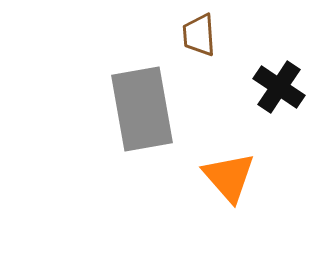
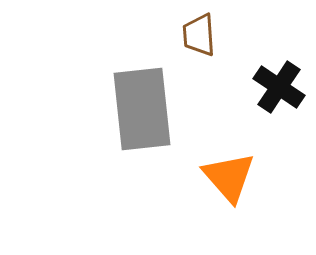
gray rectangle: rotated 4 degrees clockwise
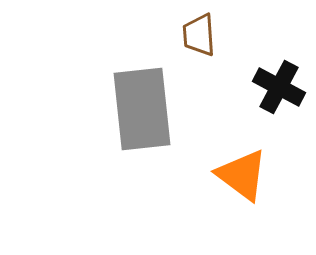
black cross: rotated 6 degrees counterclockwise
orange triangle: moved 13 px right, 2 px up; rotated 12 degrees counterclockwise
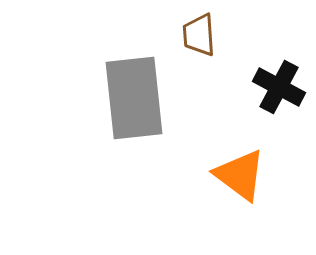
gray rectangle: moved 8 px left, 11 px up
orange triangle: moved 2 px left
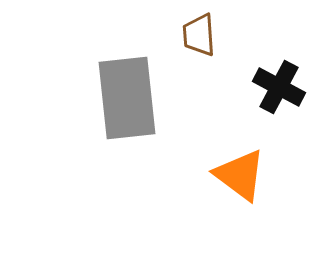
gray rectangle: moved 7 px left
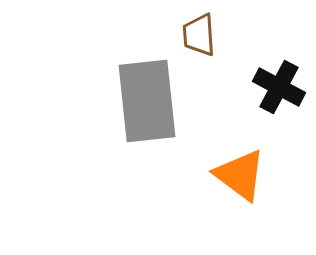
gray rectangle: moved 20 px right, 3 px down
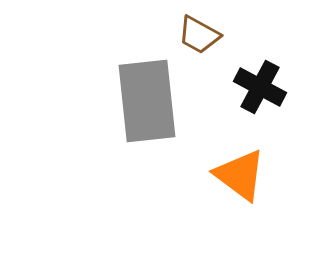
brown trapezoid: rotated 57 degrees counterclockwise
black cross: moved 19 px left
